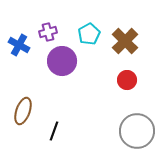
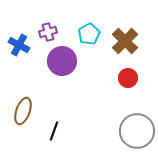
red circle: moved 1 px right, 2 px up
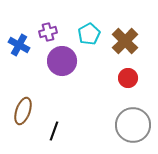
gray circle: moved 4 px left, 6 px up
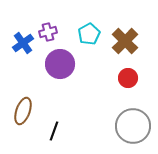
blue cross: moved 4 px right, 2 px up; rotated 25 degrees clockwise
purple circle: moved 2 px left, 3 px down
gray circle: moved 1 px down
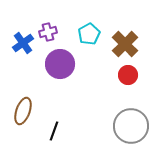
brown cross: moved 3 px down
red circle: moved 3 px up
gray circle: moved 2 px left
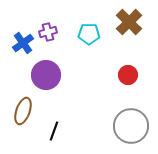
cyan pentagon: rotated 30 degrees clockwise
brown cross: moved 4 px right, 22 px up
purple circle: moved 14 px left, 11 px down
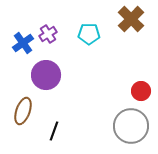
brown cross: moved 2 px right, 3 px up
purple cross: moved 2 px down; rotated 18 degrees counterclockwise
red circle: moved 13 px right, 16 px down
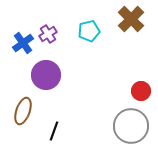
cyan pentagon: moved 3 px up; rotated 15 degrees counterclockwise
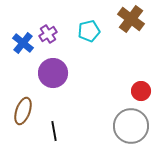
brown cross: rotated 8 degrees counterclockwise
blue cross: rotated 15 degrees counterclockwise
purple circle: moved 7 px right, 2 px up
black line: rotated 30 degrees counterclockwise
